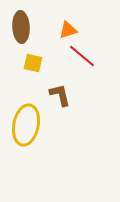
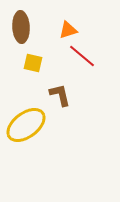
yellow ellipse: rotated 42 degrees clockwise
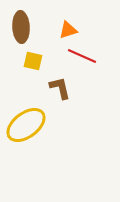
red line: rotated 16 degrees counterclockwise
yellow square: moved 2 px up
brown L-shape: moved 7 px up
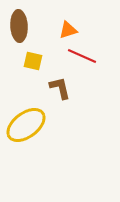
brown ellipse: moved 2 px left, 1 px up
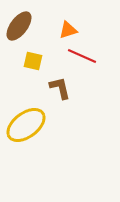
brown ellipse: rotated 40 degrees clockwise
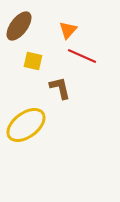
orange triangle: rotated 30 degrees counterclockwise
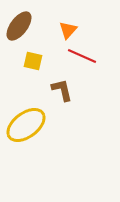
brown L-shape: moved 2 px right, 2 px down
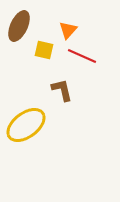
brown ellipse: rotated 12 degrees counterclockwise
yellow square: moved 11 px right, 11 px up
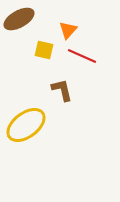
brown ellipse: moved 7 px up; rotated 36 degrees clockwise
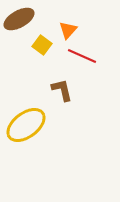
yellow square: moved 2 px left, 5 px up; rotated 24 degrees clockwise
